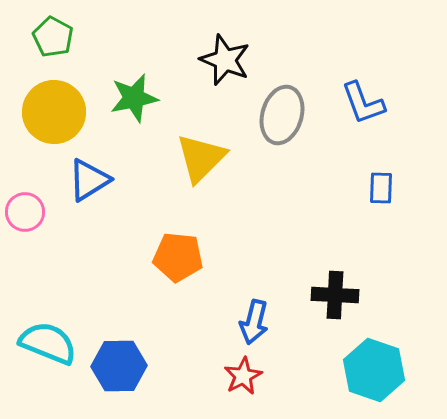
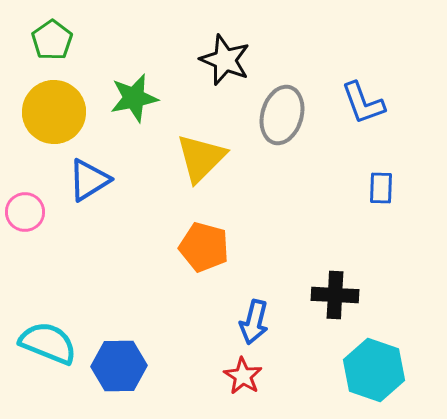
green pentagon: moved 1 px left, 3 px down; rotated 9 degrees clockwise
orange pentagon: moved 26 px right, 10 px up; rotated 9 degrees clockwise
red star: rotated 12 degrees counterclockwise
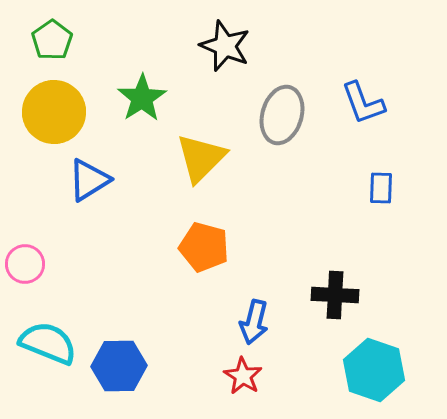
black star: moved 14 px up
green star: moved 8 px right; rotated 21 degrees counterclockwise
pink circle: moved 52 px down
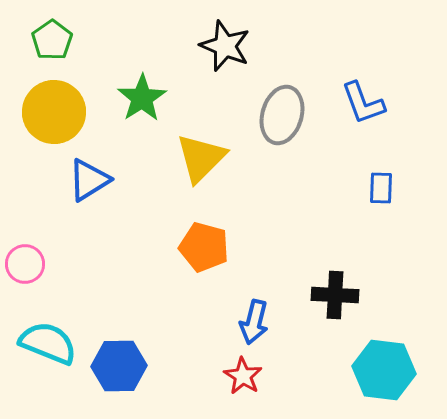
cyan hexagon: moved 10 px right; rotated 12 degrees counterclockwise
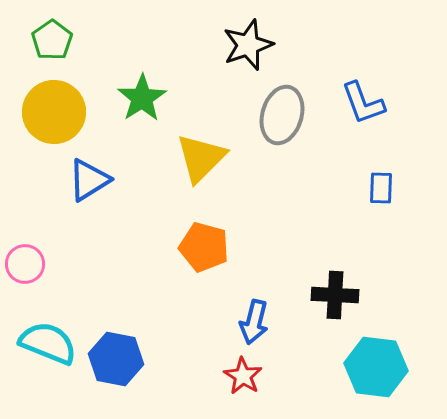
black star: moved 23 px right, 1 px up; rotated 30 degrees clockwise
blue hexagon: moved 3 px left, 7 px up; rotated 12 degrees clockwise
cyan hexagon: moved 8 px left, 3 px up
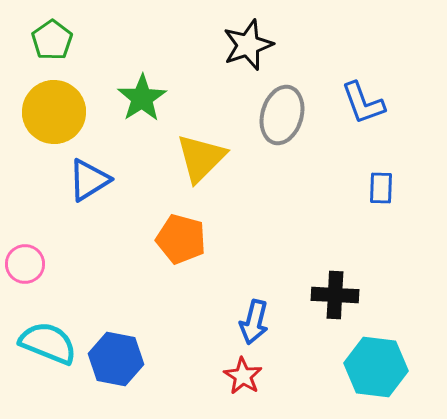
orange pentagon: moved 23 px left, 8 px up
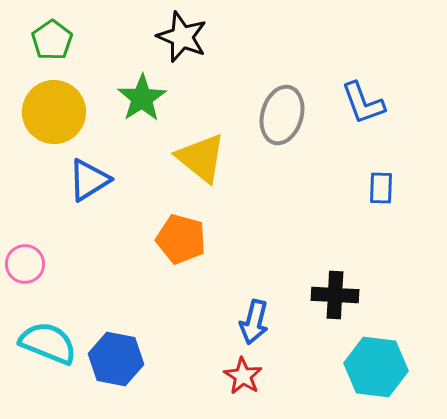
black star: moved 66 px left, 8 px up; rotated 30 degrees counterclockwise
yellow triangle: rotated 36 degrees counterclockwise
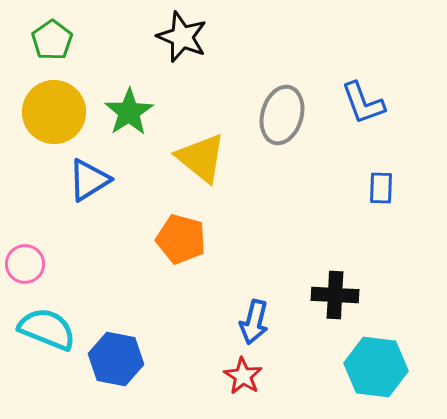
green star: moved 13 px left, 14 px down
cyan semicircle: moved 1 px left, 14 px up
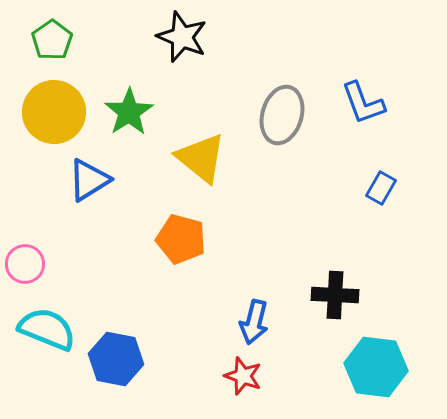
blue rectangle: rotated 28 degrees clockwise
red star: rotated 12 degrees counterclockwise
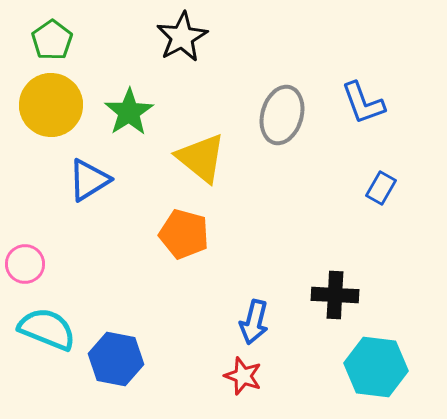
black star: rotated 21 degrees clockwise
yellow circle: moved 3 px left, 7 px up
orange pentagon: moved 3 px right, 5 px up
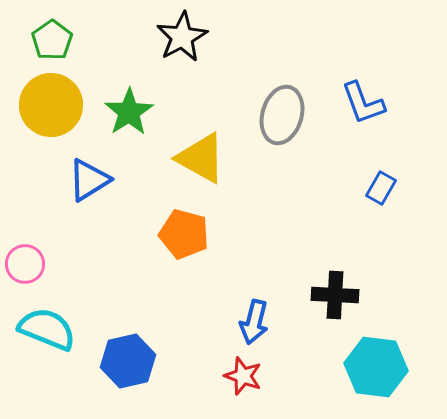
yellow triangle: rotated 10 degrees counterclockwise
blue hexagon: moved 12 px right, 2 px down; rotated 24 degrees counterclockwise
